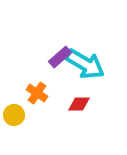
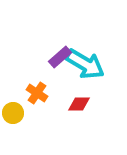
yellow circle: moved 1 px left, 2 px up
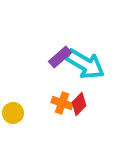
orange cross: moved 25 px right, 10 px down; rotated 15 degrees counterclockwise
red diamond: rotated 45 degrees counterclockwise
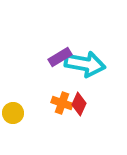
purple rectangle: rotated 10 degrees clockwise
cyan arrow: rotated 21 degrees counterclockwise
red diamond: rotated 20 degrees counterclockwise
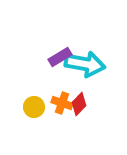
red diamond: rotated 20 degrees clockwise
yellow circle: moved 21 px right, 6 px up
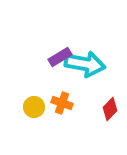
red diamond: moved 31 px right, 5 px down
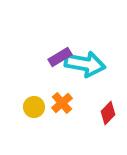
orange cross: rotated 30 degrees clockwise
red diamond: moved 2 px left, 4 px down
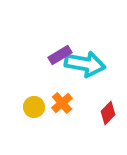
purple rectangle: moved 2 px up
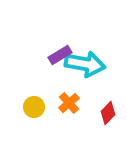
orange cross: moved 7 px right
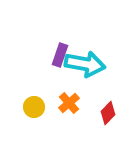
purple rectangle: rotated 40 degrees counterclockwise
